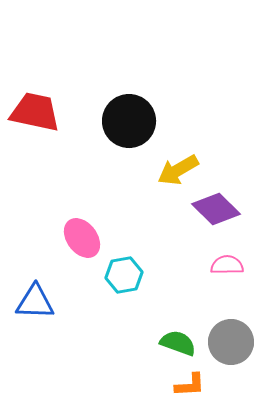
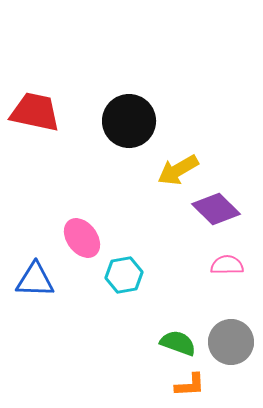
blue triangle: moved 22 px up
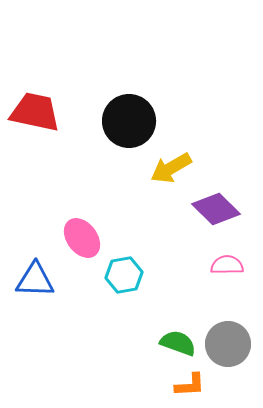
yellow arrow: moved 7 px left, 2 px up
gray circle: moved 3 px left, 2 px down
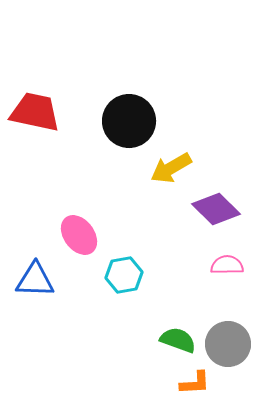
pink ellipse: moved 3 px left, 3 px up
green semicircle: moved 3 px up
orange L-shape: moved 5 px right, 2 px up
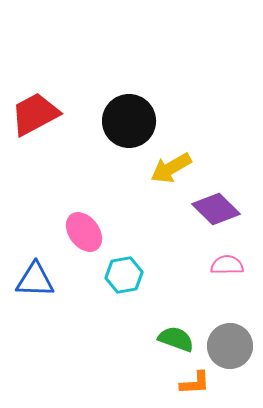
red trapezoid: moved 2 px down; rotated 40 degrees counterclockwise
pink ellipse: moved 5 px right, 3 px up
green semicircle: moved 2 px left, 1 px up
gray circle: moved 2 px right, 2 px down
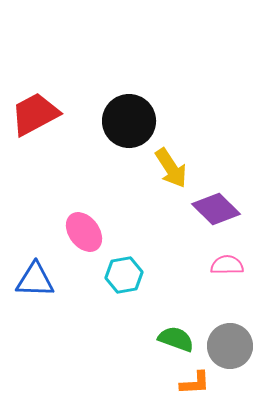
yellow arrow: rotated 93 degrees counterclockwise
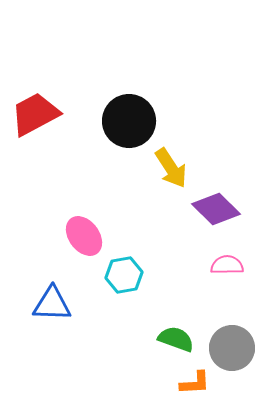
pink ellipse: moved 4 px down
blue triangle: moved 17 px right, 24 px down
gray circle: moved 2 px right, 2 px down
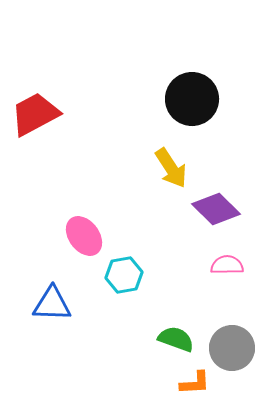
black circle: moved 63 px right, 22 px up
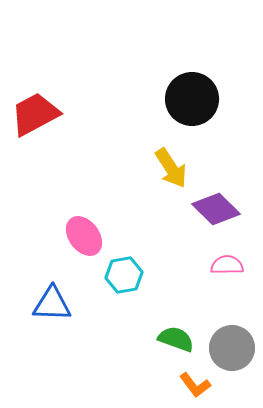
orange L-shape: moved 2 px down; rotated 56 degrees clockwise
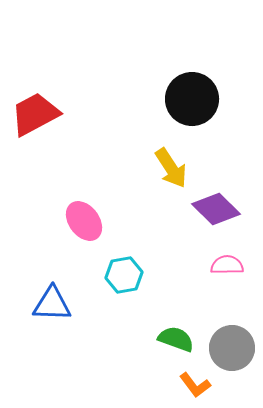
pink ellipse: moved 15 px up
